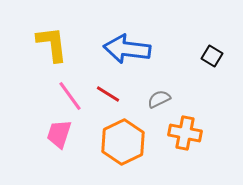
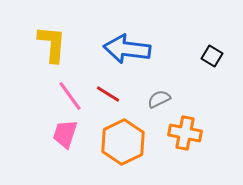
yellow L-shape: rotated 12 degrees clockwise
pink trapezoid: moved 6 px right
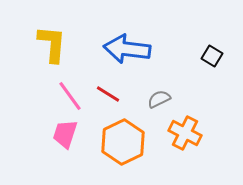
orange cross: rotated 16 degrees clockwise
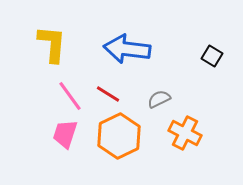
orange hexagon: moved 4 px left, 6 px up
